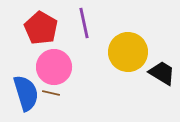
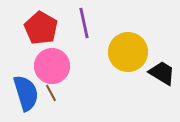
pink circle: moved 2 px left, 1 px up
brown line: rotated 48 degrees clockwise
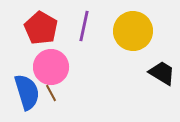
purple line: moved 3 px down; rotated 24 degrees clockwise
yellow circle: moved 5 px right, 21 px up
pink circle: moved 1 px left, 1 px down
blue semicircle: moved 1 px right, 1 px up
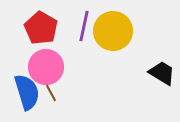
yellow circle: moved 20 px left
pink circle: moved 5 px left
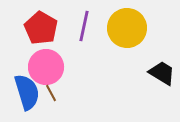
yellow circle: moved 14 px right, 3 px up
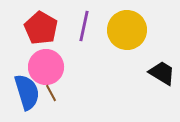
yellow circle: moved 2 px down
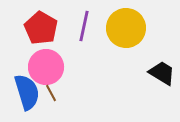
yellow circle: moved 1 px left, 2 px up
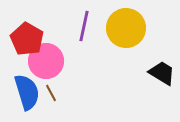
red pentagon: moved 14 px left, 11 px down
pink circle: moved 6 px up
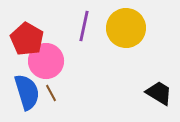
black trapezoid: moved 3 px left, 20 px down
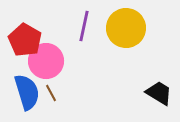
red pentagon: moved 2 px left, 1 px down
